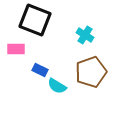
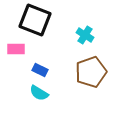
cyan semicircle: moved 18 px left, 7 px down
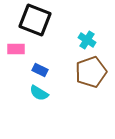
cyan cross: moved 2 px right, 5 px down
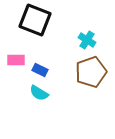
pink rectangle: moved 11 px down
